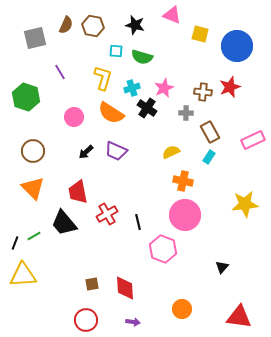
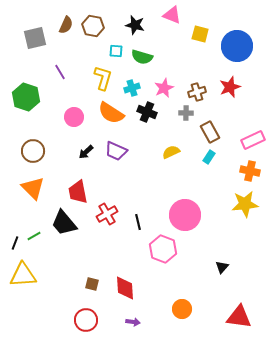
brown cross at (203, 92): moved 6 px left; rotated 24 degrees counterclockwise
black cross at (147, 108): moved 4 px down; rotated 12 degrees counterclockwise
orange cross at (183, 181): moved 67 px right, 10 px up
brown square at (92, 284): rotated 24 degrees clockwise
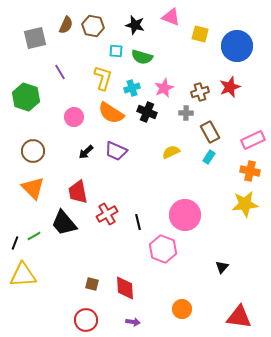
pink triangle at (172, 15): moved 1 px left, 2 px down
brown cross at (197, 92): moved 3 px right
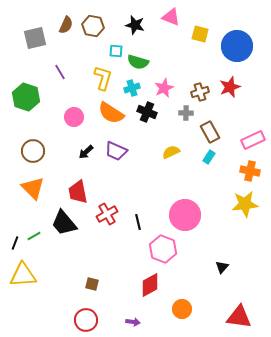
green semicircle at (142, 57): moved 4 px left, 5 px down
red diamond at (125, 288): moved 25 px right, 3 px up; rotated 65 degrees clockwise
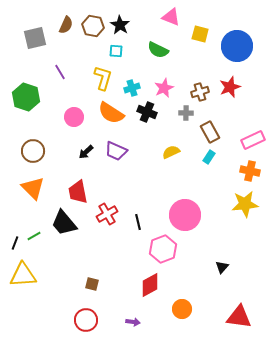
black star at (135, 25): moved 15 px left; rotated 18 degrees clockwise
green semicircle at (138, 62): moved 20 px right, 12 px up; rotated 10 degrees clockwise
pink hexagon at (163, 249): rotated 20 degrees clockwise
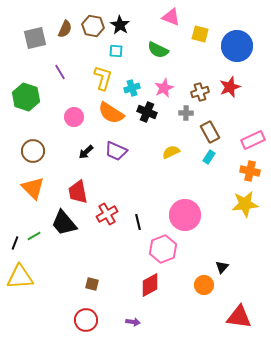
brown semicircle at (66, 25): moved 1 px left, 4 px down
yellow triangle at (23, 275): moved 3 px left, 2 px down
orange circle at (182, 309): moved 22 px right, 24 px up
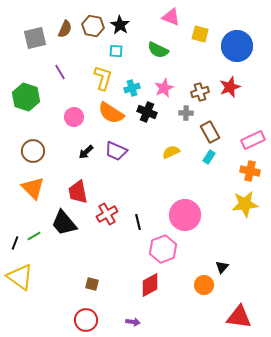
yellow triangle at (20, 277): rotated 40 degrees clockwise
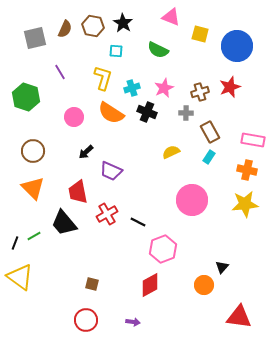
black star at (120, 25): moved 3 px right, 2 px up
pink rectangle at (253, 140): rotated 35 degrees clockwise
purple trapezoid at (116, 151): moved 5 px left, 20 px down
orange cross at (250, 171): moved 3 px left, 1 px up
pink circle at (185, 215): moved 7 px right, 15 px up
black line at (138, 222): rotated 49 degrees counterclockwise
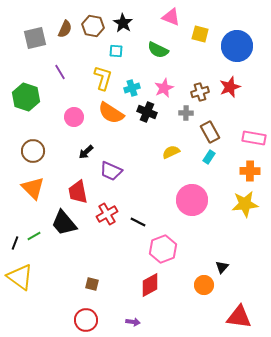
pink rectangle at (253, 140): moved 1 px right, 2 px up
orange cross at (247, 170): moved 3 px right, 1 px down; rotated 12 degrees counterclockwise
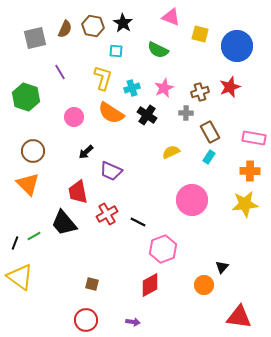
black cross at (147, 112): moved 3 px down; rotated 12 degrees clockwise
orange triangle at (33, 188): moved 5 px left, 4 px up
